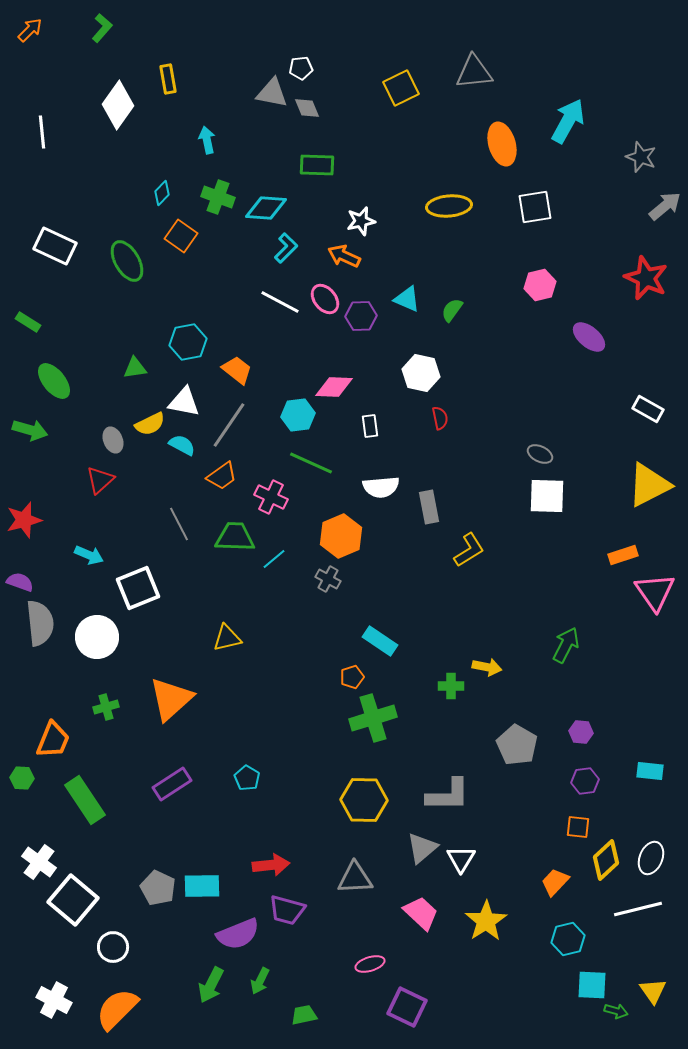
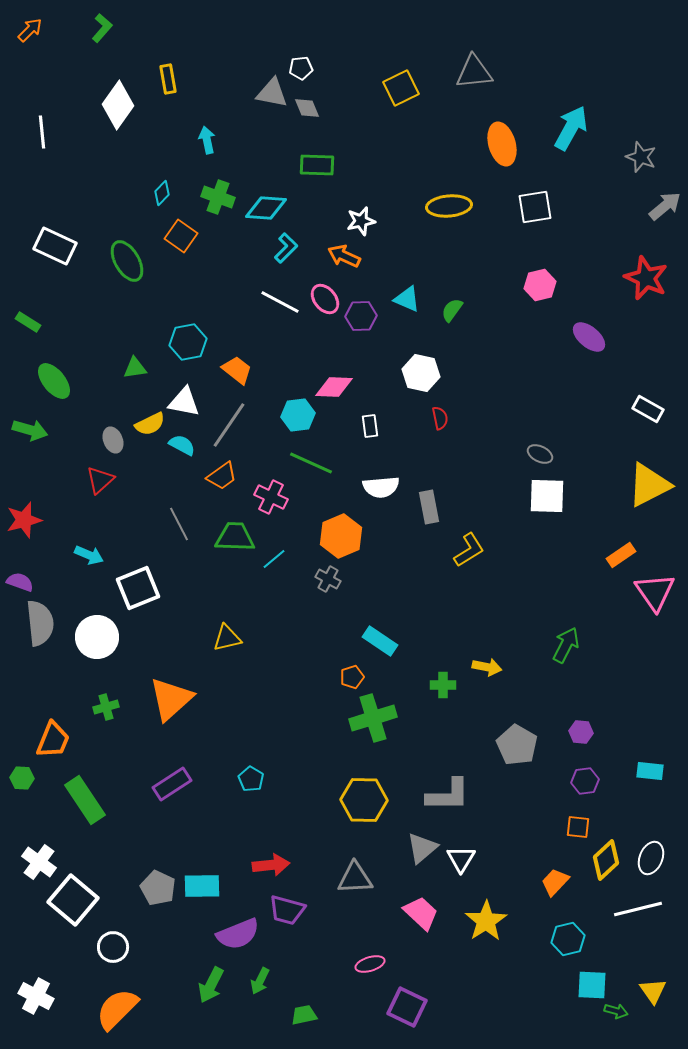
cyan arrow at (568, 121): moved 3 px right, 7 px down
orange rectangle at (623, 555): moved 2 px left; rotated 16 degrees counterclockwise
green cross at (451, 686): moved 8 px left, 1 px up
cyan pentagon at (247, 778): moved 4 px right, 1 px down
white cross at (54, 1000): moved 18 px left, 4 px up
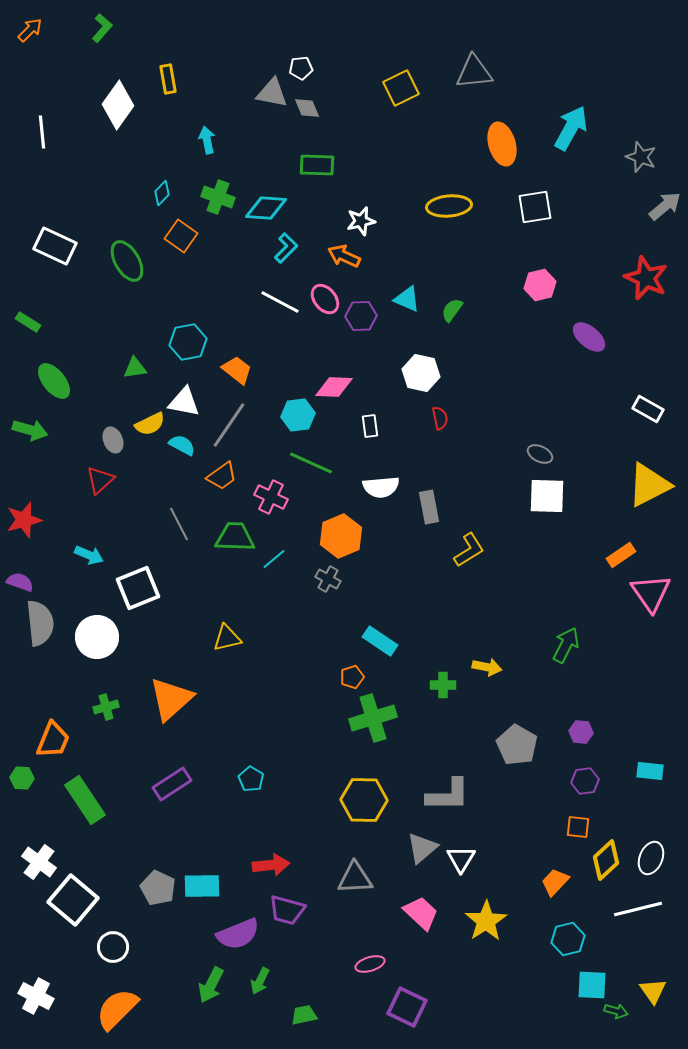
pink triangle at (655, 592): moved 4 px left, 1 px down
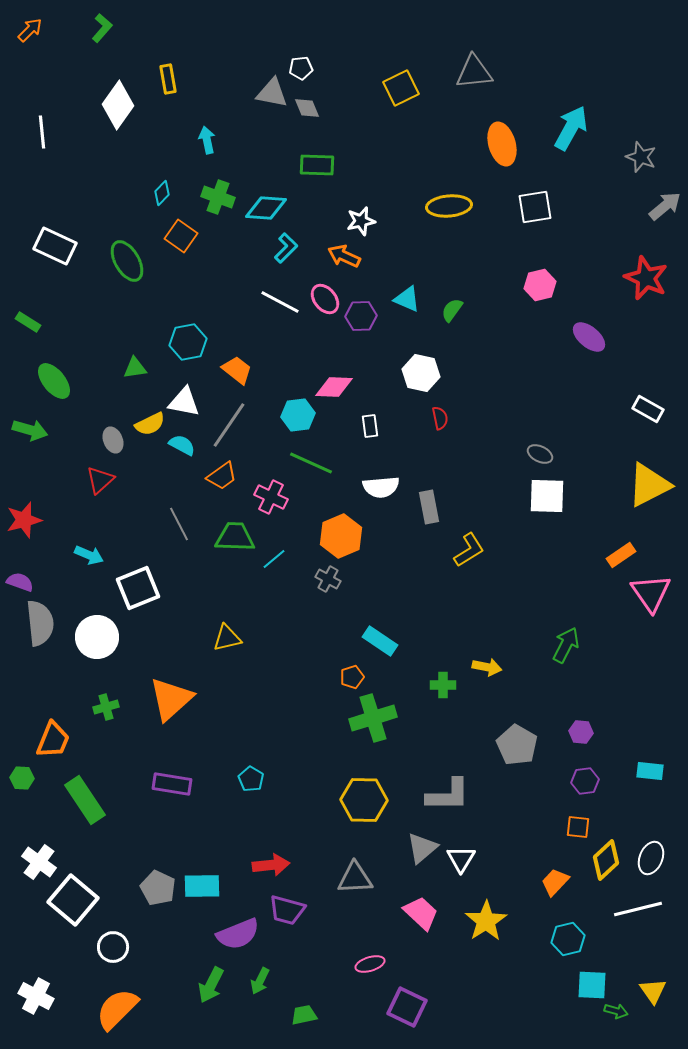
purple rectangle at (172, 784): rotated 42 degrees clockwise
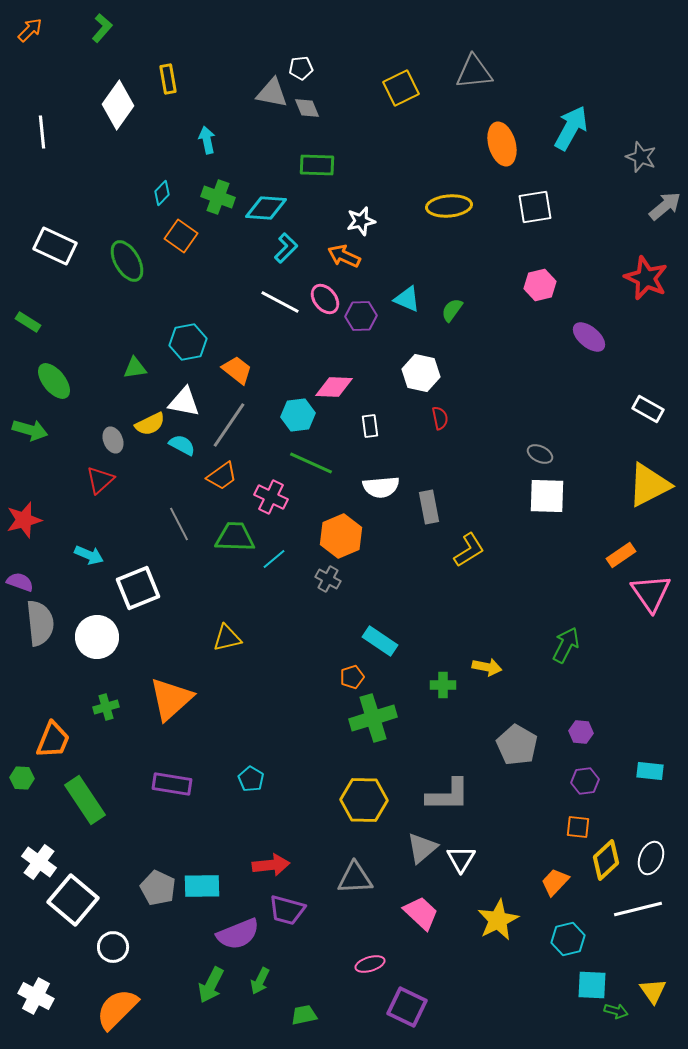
yellow star at (486, 921): moved 12 px right, 1 px up; rotated 6 degrees clockwise
